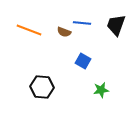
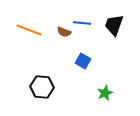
black trapezoid: moved 2 px left
green star: moved 4 px right, 3 px down; rotated 14 degrees counterclockwise
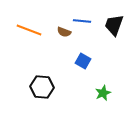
blue line: moved 2 px up
green star: moved 2 px left
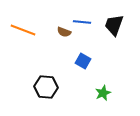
blue line: moved 1 px down
orange line: moved 6 px left
black hexagon: moved 4 px right
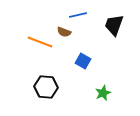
blue line: moved 4 px left, 7 px up; rotated 18 degrees counterclockwise
orange line: moved 17 px right, 12 px down
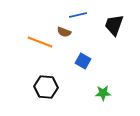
green star: rotated 21 degrees clockwise
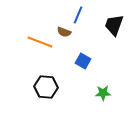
blue line: rotated 54 degrees counterclockwise
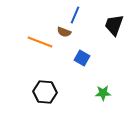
blue line: moved 3 px left
blue square: moved 1 px left, 3 px up
black hexagon: moved 1 px left, 5 px down
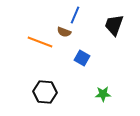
green star: moved 1 px down
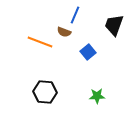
blue square: moved 6 px right, 6 px up; rotated 21 degrees clockwise
green star: moved 6 px left, 2 px down
